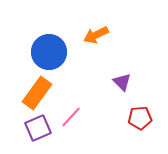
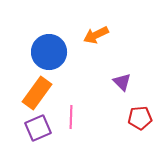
pink line: rotated 40 degrees counterclockwise
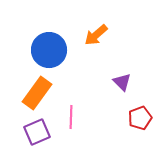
orange arrow: rotated 15 degrees counterclockwise
blue circle: moved 2 px up
red pentagon: rotated 15 degrees counterclockwise
purple square: moved 1 px left, 4 px down
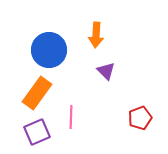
orange arrow: rotated 45 degrees counterclockwise
purple triangle: moved 16 px left, 11 px up
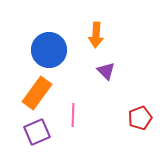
pink line: moved 2 px right, 2 px up
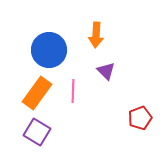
pink line: moved 24 px up
purple square: rotated 36 degrees counterclockwise
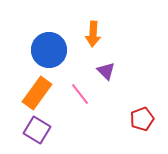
orange arrow: moved 3 px left, 1 px up
pink line: moved 7 px right, 3 px down; rotated 40 degrees counterclockwise
red pentagon: moved 2 px right, 1 px down
purple square: moved 2 px up
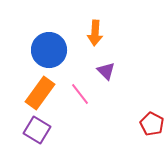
orange arrow: moved 2 px right, 1 px up
orange rectangle: moved 3 px right
red pentagon: moved 10 px right, 5 px down; rotated 25 degrees counterclockwise
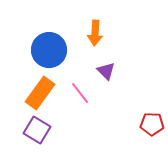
pink line: moved 1 px up
red pentagon: rotated 25 degrees counterclockwise
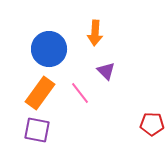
blue circle: moved 1 px up
purple square: rotated 20 degrees counterclockwise
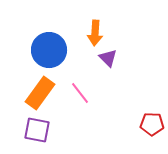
blue circle: moved 1 px down
purple triangle: moved 2 px right, 13 px up
